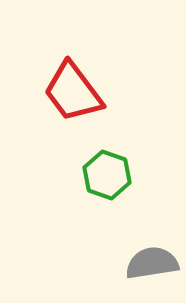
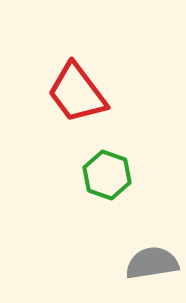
red trapezoid: moved 4 px right, 1 px down
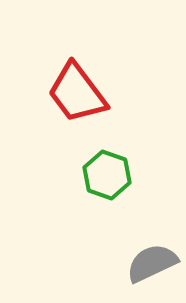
gray semicircle: rotated 16 degrees counterclockwise
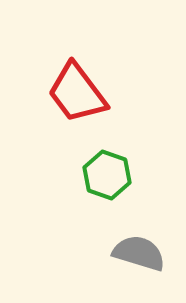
gray semicircle: moved 13 px left, 10 px up; rotated 42 degrees clockwise
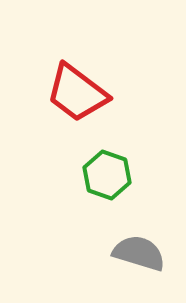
red trapezoid: rotated 16 degrees counterclockwise
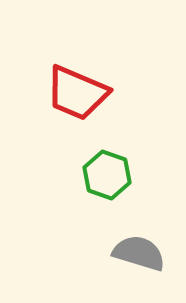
red trapezoid: rotated 14 degrees counterclockwise
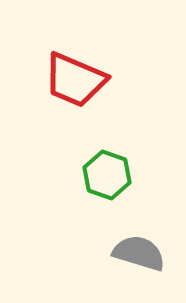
red trapezoid: moved 2 px left, 13 px up
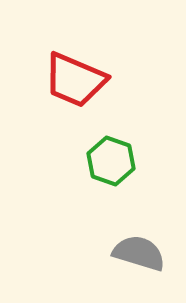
green hexagon: moved 4 px right, 14 px up
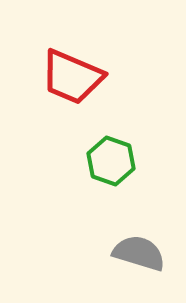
red trapezoid: moved 3 px left, 3 px up
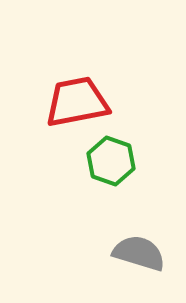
red trapezoid: moved 5 px right, 25 px down; rotated 146 degrees clockwise
